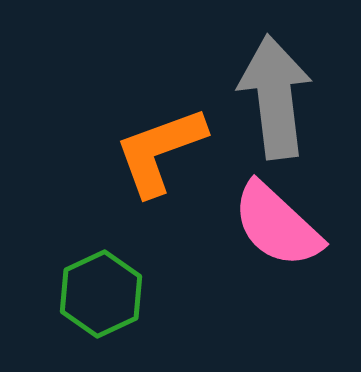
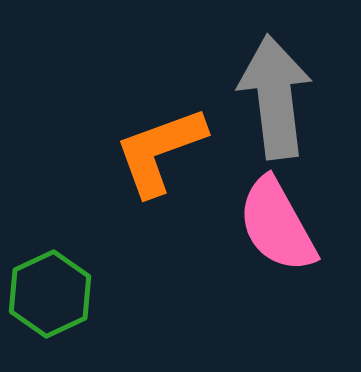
pink semicircle: rotated 18 degrees clockwise
green hexagon: moved 51 px left
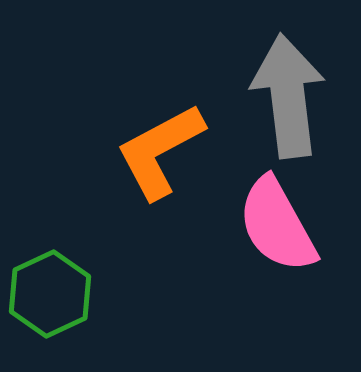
gray arrow: moved 13 px right, 1 px up
orange L-shape: rotated 8 degrees counterclockwise
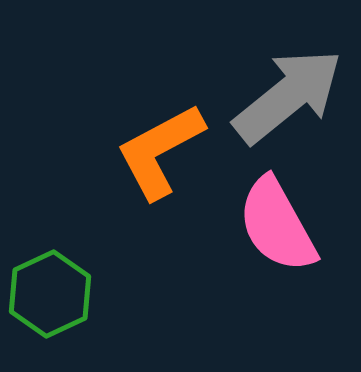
gray arrow: rotated 58 degrees clockwise
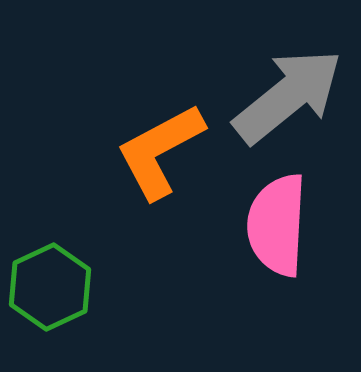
pink semicircle: rotated 32 degrees clockwise
green hexagon: moved 7 px up
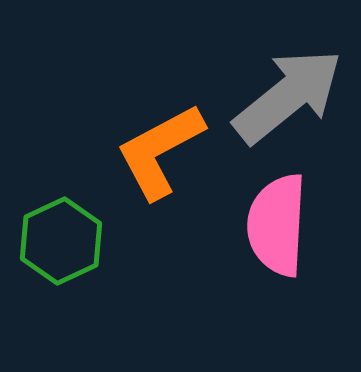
green hexagon: moved 11 px right, 46 px up
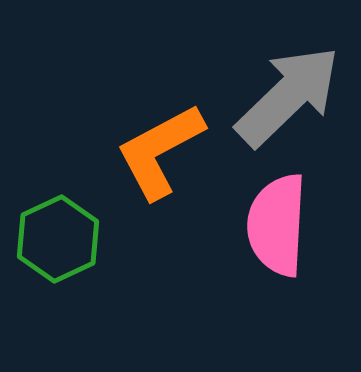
gray arrow: rotated 5 degrees counterclockwise
green hexagon: moved 3 px left, 2 px up
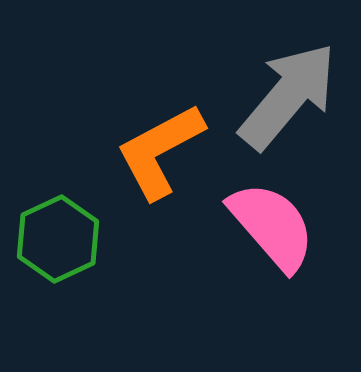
gray arrow: rotated 6 degrees counterclockwise
pink semicircle: moved 5 px left, 1 px down; rotated 136 degrees clockwise
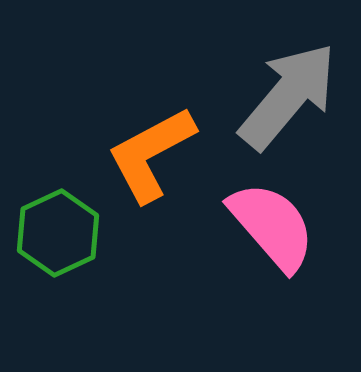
orange L-shape: moved 9 px left, 3 px down
green hexagon: moved 6 px up
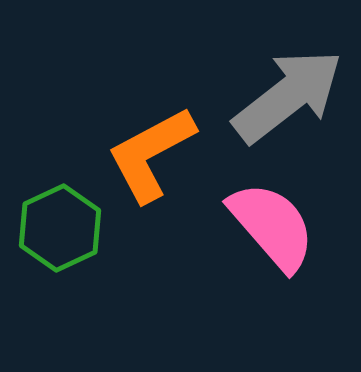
gray arrow: rotated 12 degrees clockwise
green hexagon: moved 2 px right, 5 px up
